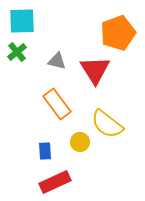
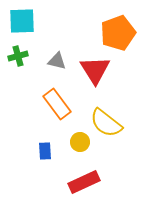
green cross: moved 1 px right, 4 px down; rotated 24 degrees clockwise
yellow semicircle: moved 1 px left, 1 px up
red rectangle: moved 29 px right
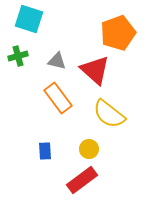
cyan square: moved 7 px right, 2 px up; rotated 20 degrees clockwise
red triangle: rotated 16 degrees counterclockwise
orange rectangle: moved 1 px right, 6 px up
yellow semicircle: moved 3 px right, 9 px up
yellow circle: moved 9 px right, 7 px down
red rectangle: moved 2 px left, 2 px up; rotated 12 degrees counterclockwise
